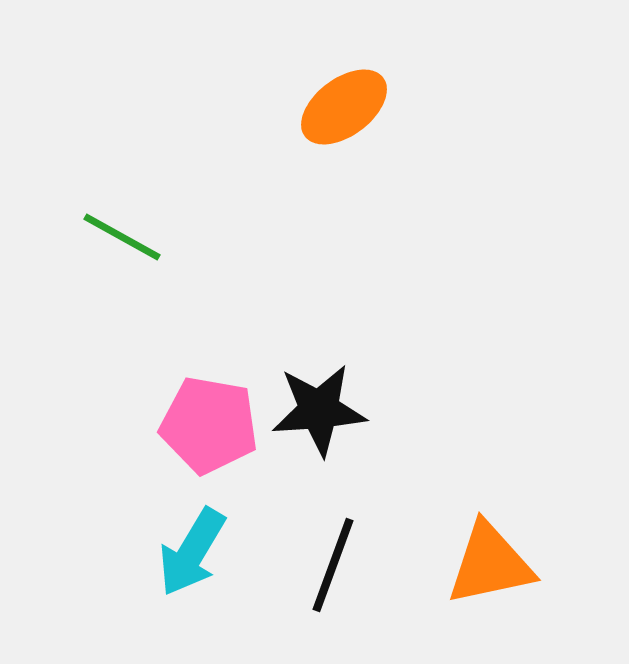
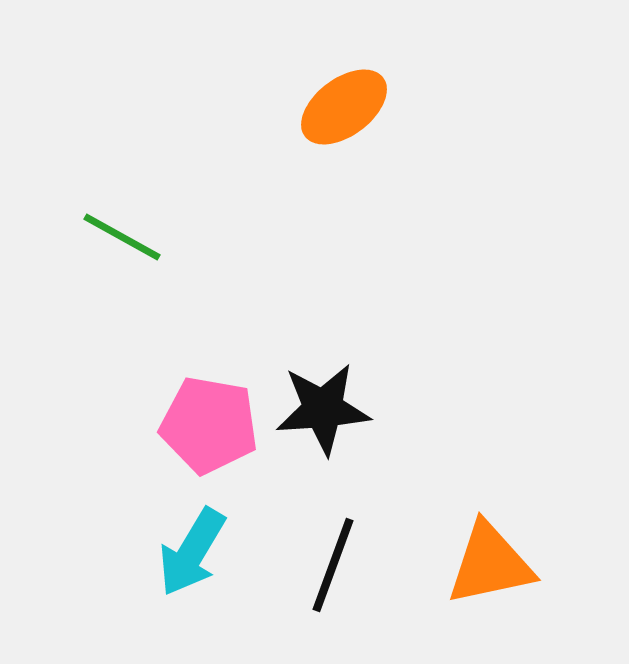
black star: moved 4 px right, 1 px up
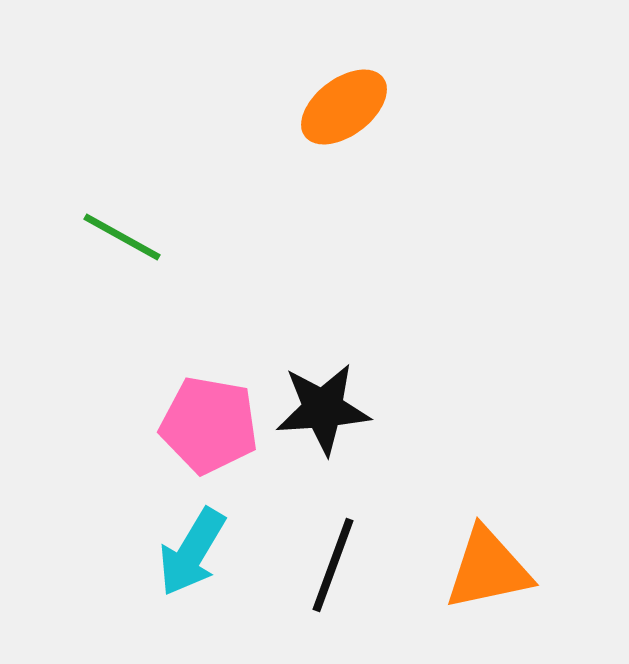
orange triangle: moved 2 px left, 5 px down
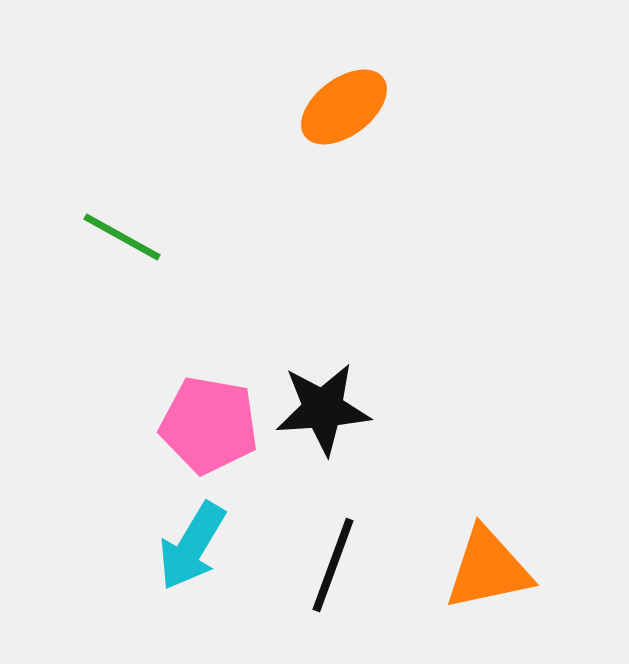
cyan arrow: moved 6 px up
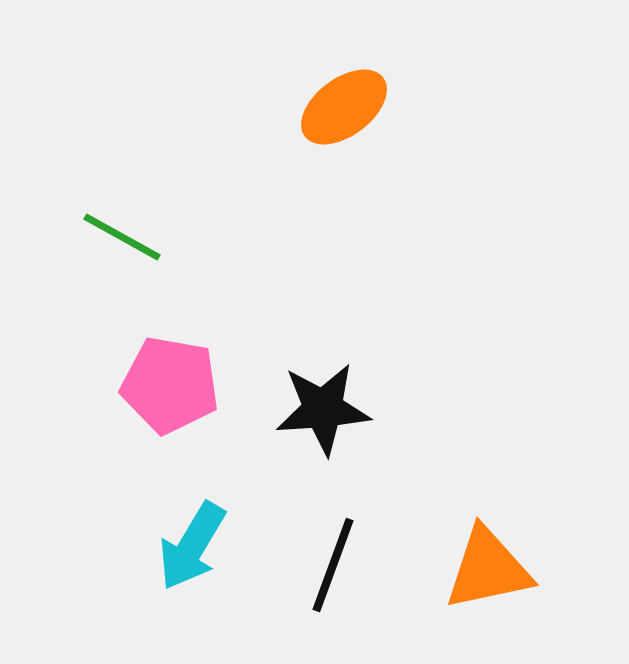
pink pentagon: moved 39 px left, 40 px up
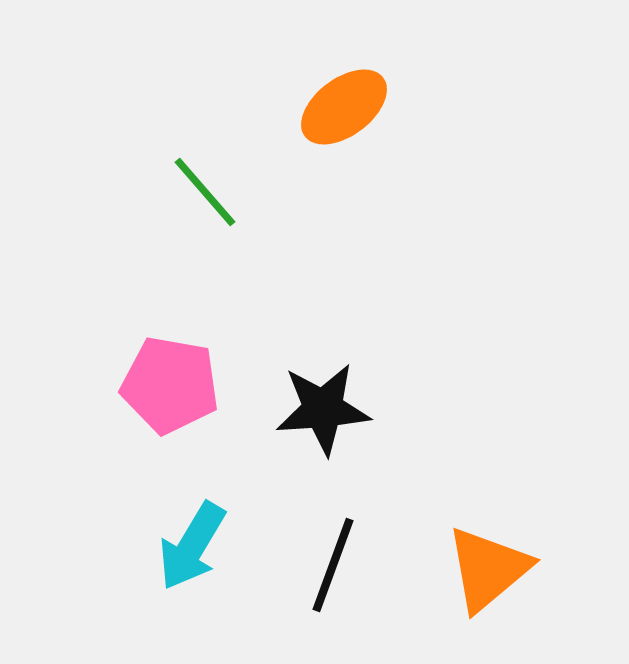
green line: moved 83 px right, 45 px up; rotated 20 degrees clockwise
orange triangle: rotated 28 degrees counterclockwise
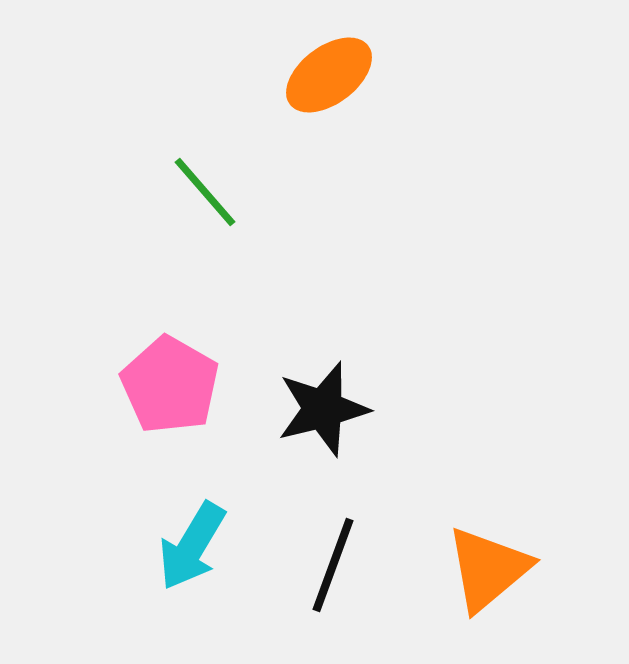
orange ellipse: moved 15 px left, 32 px up
pink pentagon: rotated 20 degrees clockwise
black star: rotated 10 degrees counterclockwise
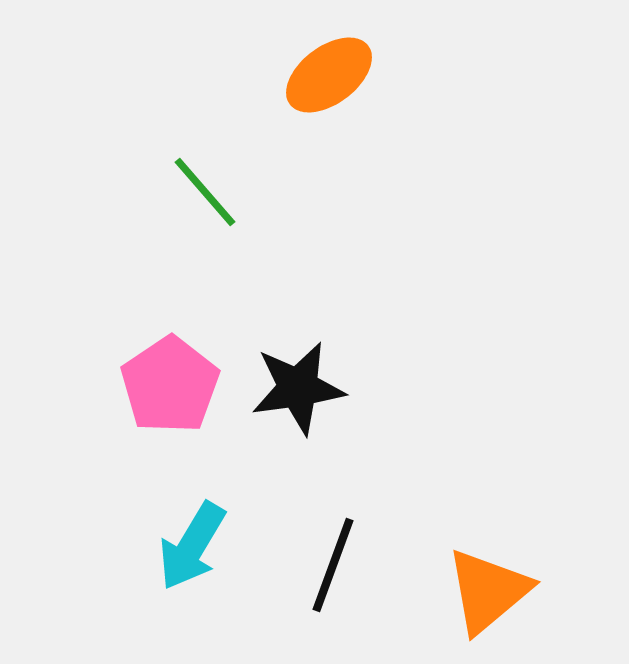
pink pentagon: rotated 8 degrees clockwise
black star: moved 25 px left, 21 px up; rotated 6 degrees clockwise
orange triangle: moved 22 px down
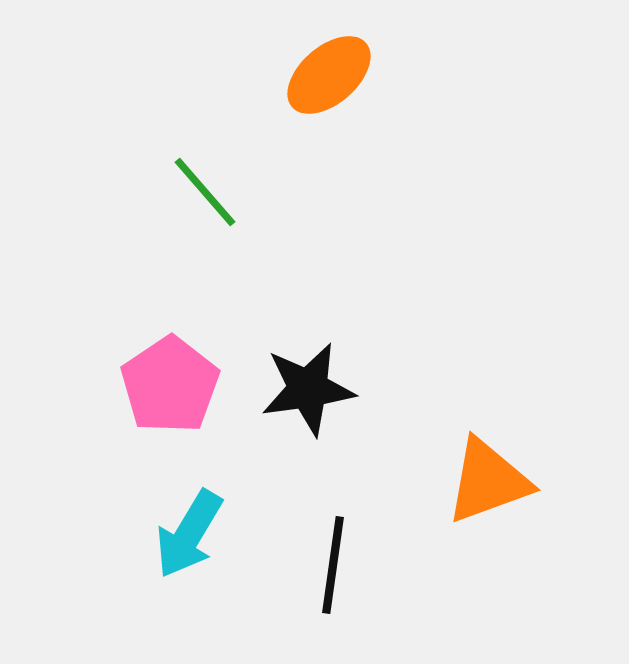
orange ellipse: rotated 4 degrees counterclockwise
black star: moved 10 px right, 1 px down
cyan arrow: moved 3 px left, 12 px up
black line: rotated 12 degrees counterclockwise
orange triangle: moved 110 px up; rotated 20 degrees clockwise
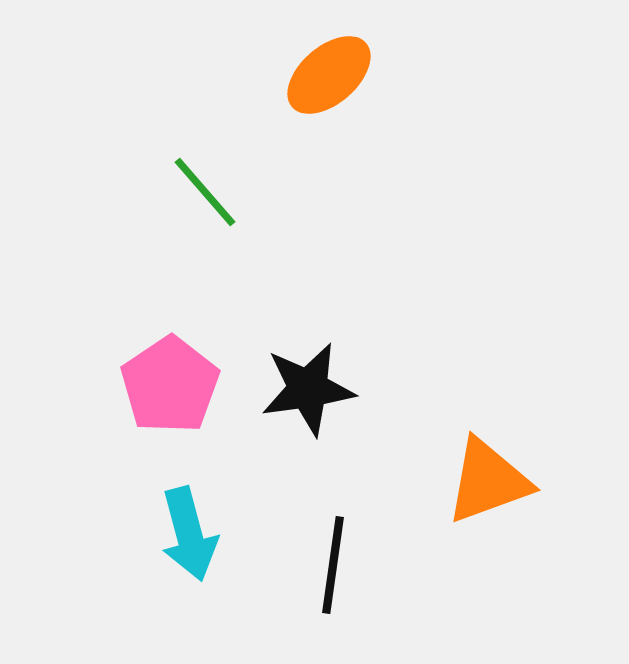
cyan arrow: rotated 46 degrees counterclockwise
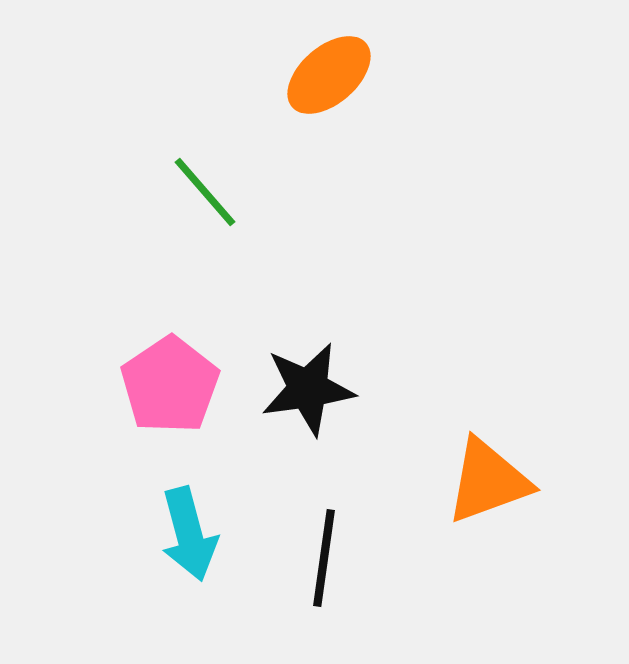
black line: moved 9 px left, 7 px up
